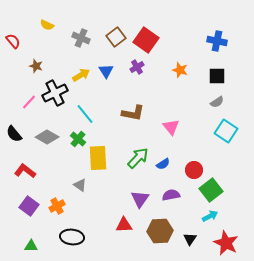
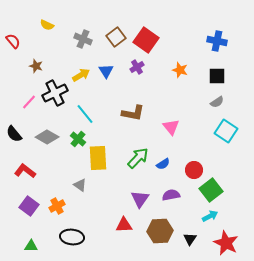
gray cross: moved 2 px right, 1 px down
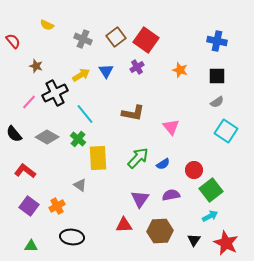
black triangle: moved 4 px right, 1 px down
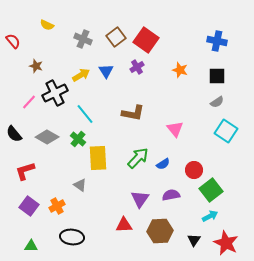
pink triangle: moved 4 px right, 2 px down
red L-shape: rotated 55 degrees counterclockwise
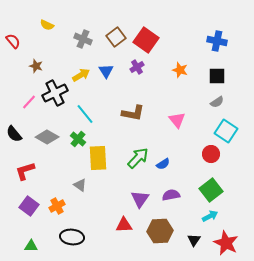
pink triangle: moved 2 px right, 9 px up
red circle: moved 17 px right, 16 px up
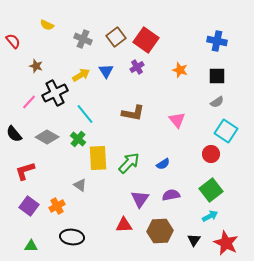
green arrow: moved 9 px left, 5 px down
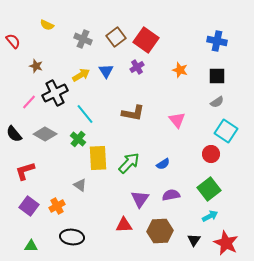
gray diamond: moved 2 px left, 3 px up
green square: moved 2 px left, 1 px up
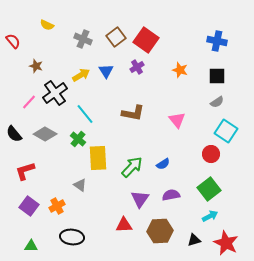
black cross: rotated 10 degrees counterclockwise
green arrow: moved 3 px right, 4 px down
black triangle: rotated 40 degrees clockwise
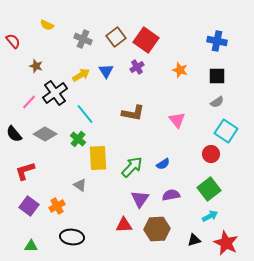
brown hexagon: moved 3 px left, 2 px up
